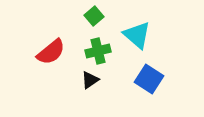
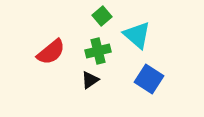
green square: moved 8 px right
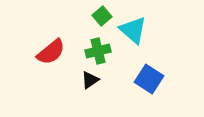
cyan triangle: moved 4 px left, 5 px up
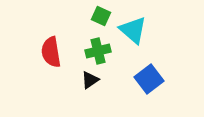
green square: moved 1 px left; rotated 24 degrees counterclockwise
red semicircle: rotated 120 degrees clockwise
blue square: rotated 20 degrees clockwise
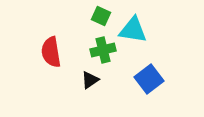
cyan triangle: rotated 32 degrees counterclockwise
green cross: moved 5 px right, 1 px up
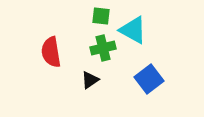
green square: rotated 18 degrees counterclockwise
cyan triangle: rotated 20 degrees clockwise
green cross: moved 2 px up
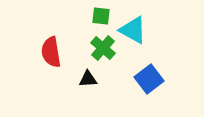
green cross: rotated 35 degrees counterclockwise
black triangle: moved 2 px left, 1 px up; rotated 30 degrees clockwise
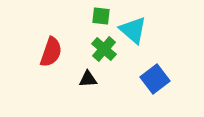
cyan triangle: rotated 12 degrees clockwise
green cross: moved 1 px right, 1 px down
red semicircle: rotated 152 degrees counterclockwise
blue square: moved 6 px right
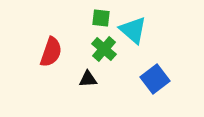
green square: moved 2 px down
